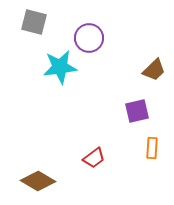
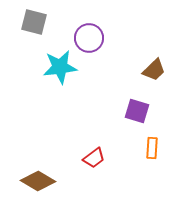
purple square: rotated 30 degrees clockwise
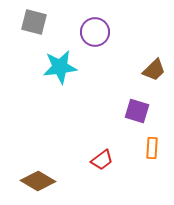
purple circle: moved 6 px right, 6 px up
red trapezoid: moved 8 px right, 2 px down
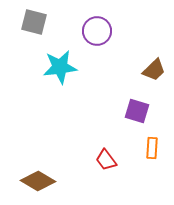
purple circle: moved 2 px right, 1 px up
red trapezoid: moved 4 px right; rotated 90 degrees clockwise
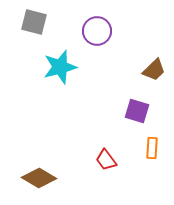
cyan star: rotated 8 degrees counterclockwise
brown diamond: moved 1 px right, 3 px up
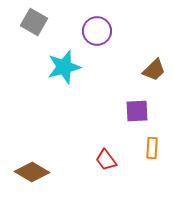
gray square: rotated 16 degrees clockwise
cyan star: moved 4 px right
purple square: rotated 20 degrees counterclockwise
brown diamond: moved 7 px left, 6 px up
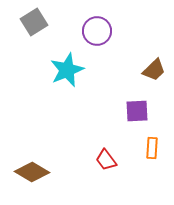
gray square: rotated 28 degrees clockwise
cyan star: moved 3 px right, 3 px down; rotated 8 degrees counterclockwise
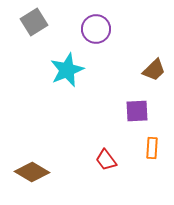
purple circle: moved 1 px left, 2 px up
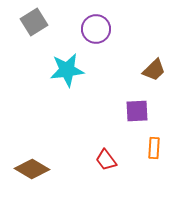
cyan star: rotated 16 degrees clockwise
orange rectangle: moved 2 px right
brown diamond: moved 3 px up
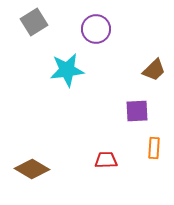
red trapezoid: rotated 125 degrees clockwise
